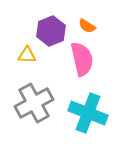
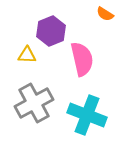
orange semicircle: moved 18 px right, 12 px up
cyan cross: moved 1 px left, 2 px down
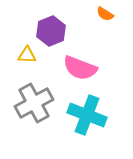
pink semicircle: moved 2 px left, 9 px down; rotated 124 degrees clockwise
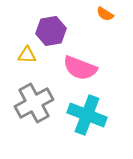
purple hexagon: rotated 12 degrees clockwise
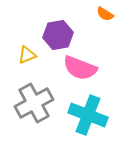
purple hexagon: moved 7 px right, 4 px down
yellow triangle: rotated 24 degrees counterclockwise
cyan cross: moved 1 px right
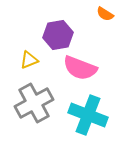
yellow triangle: moved 2 px right, 5 px down
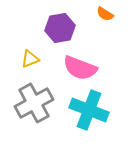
purple hexagon: moved 2 px right, 7 px up
yellow triangle: moved 1 px right, 1 px up
cyan cross: moved 1 px right, 5 px up
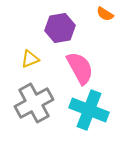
pink semicircle: rotated 140 degrees counterclockwise
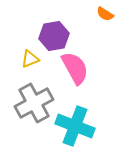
purple hexagon: moved 6 px left, 8 px down
pink semicircle: moved 5 px left
cyan cross: moved 14 px left, 16 px down
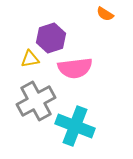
purple hexagon: moved 3 px left, 2 px down; rotated 8 degrees counterclockwise
yellow triangle: rotated 12 degrees clockwise
pink semicircle: rotated 112 degrees clockwise
gray cross: moved 2 px right, 2 px up
